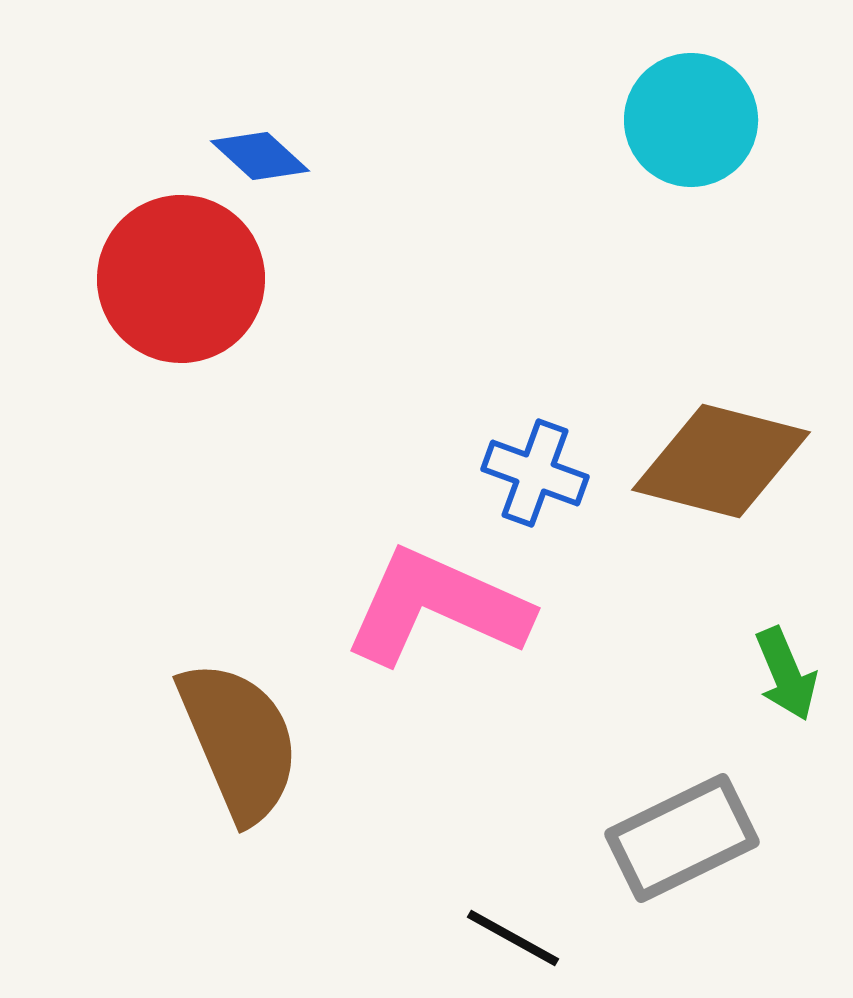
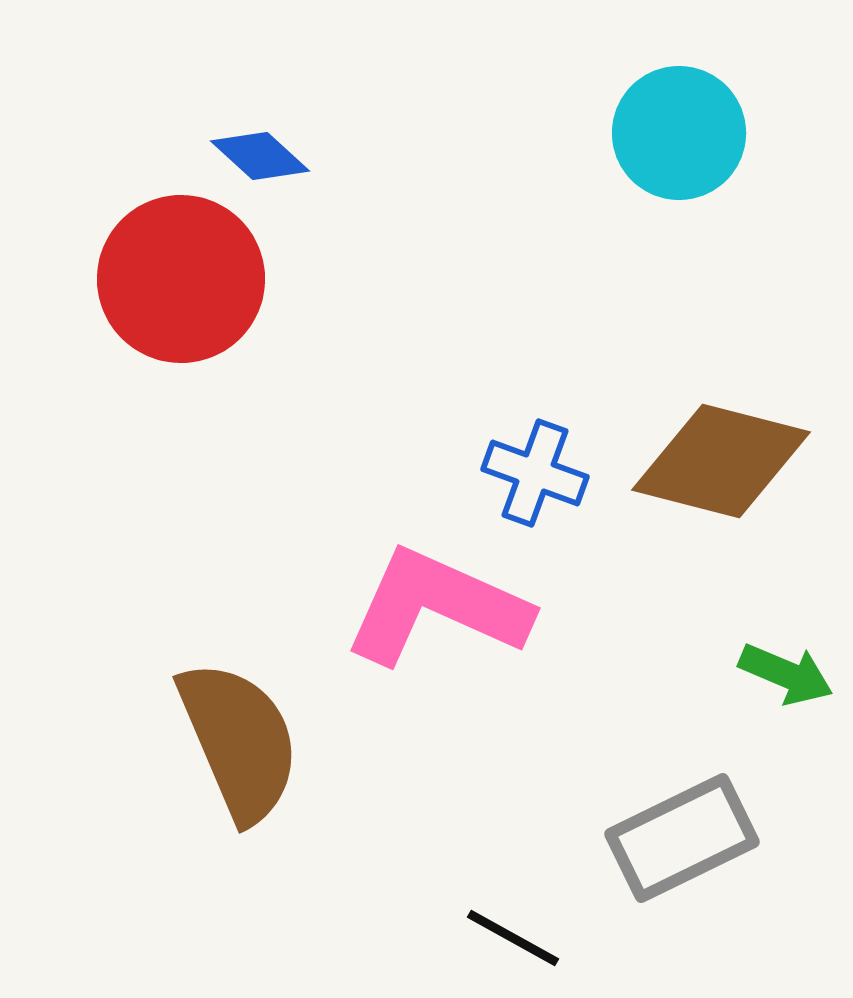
cyan circle: moved 12 px left, 13 px down
green arrow: rotated 44 degrees counterclockwise
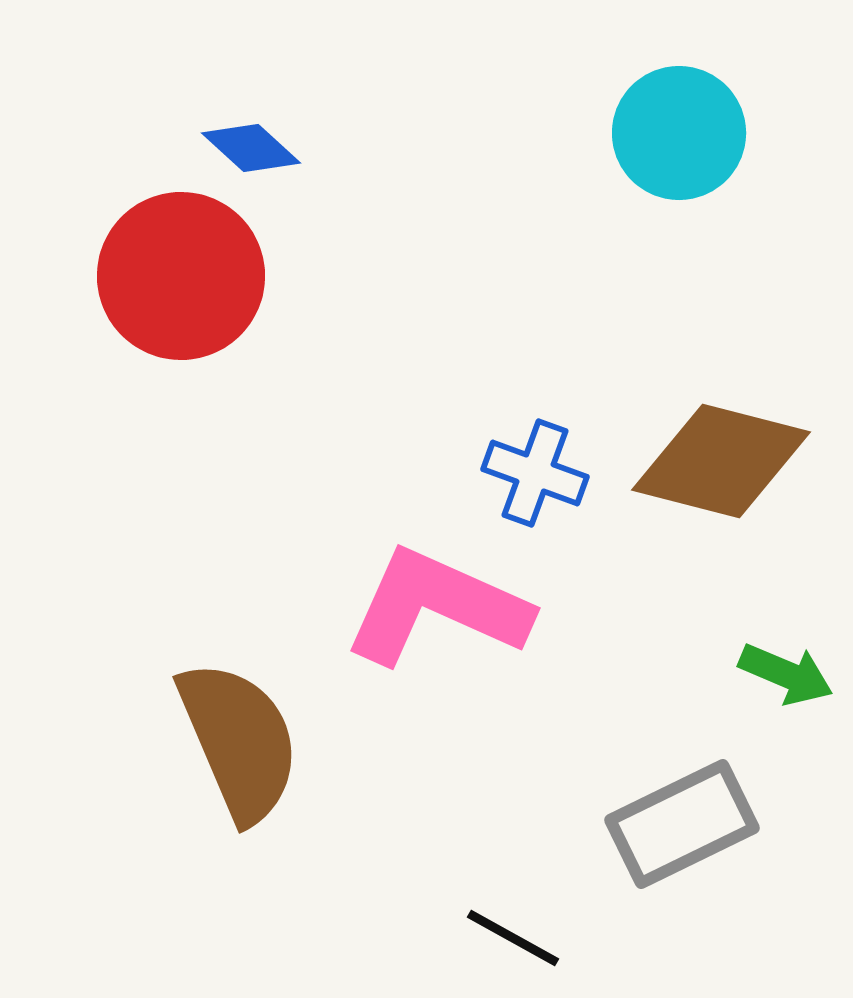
blue diamond: moved 9 px left, 8 px up
red circle: moved 3 px up
gray rectangle: moved 14 px up
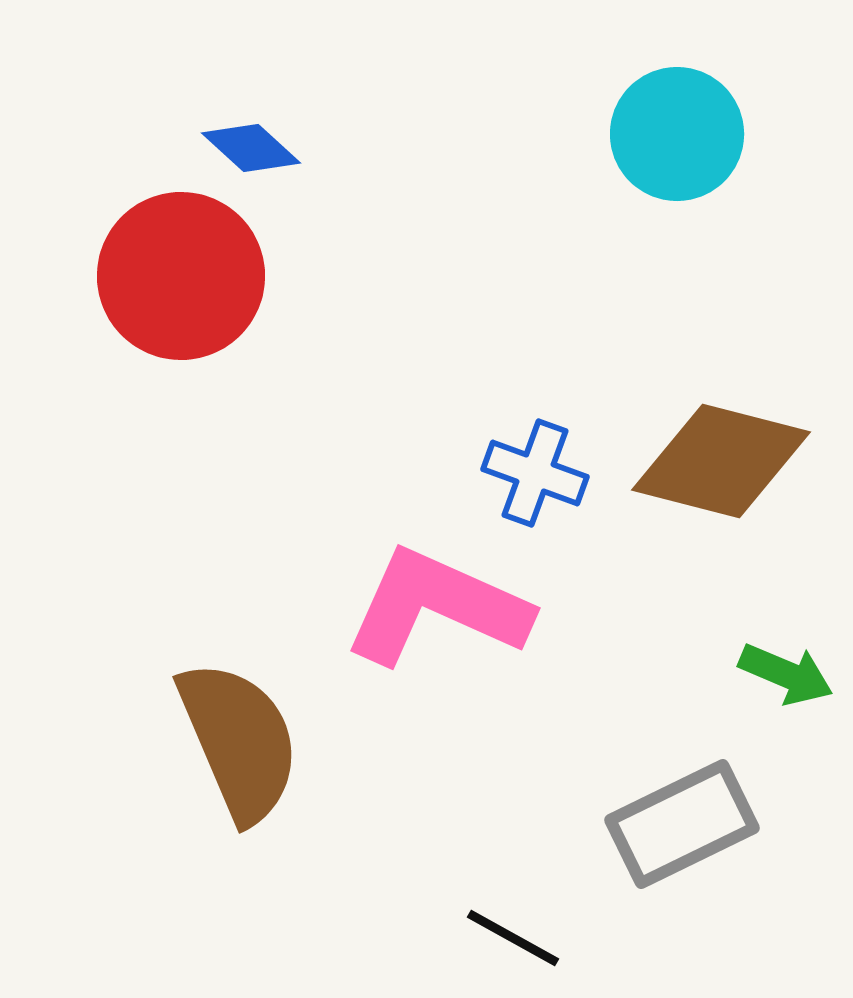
cyan circle: moved 2 px left, 1 px down
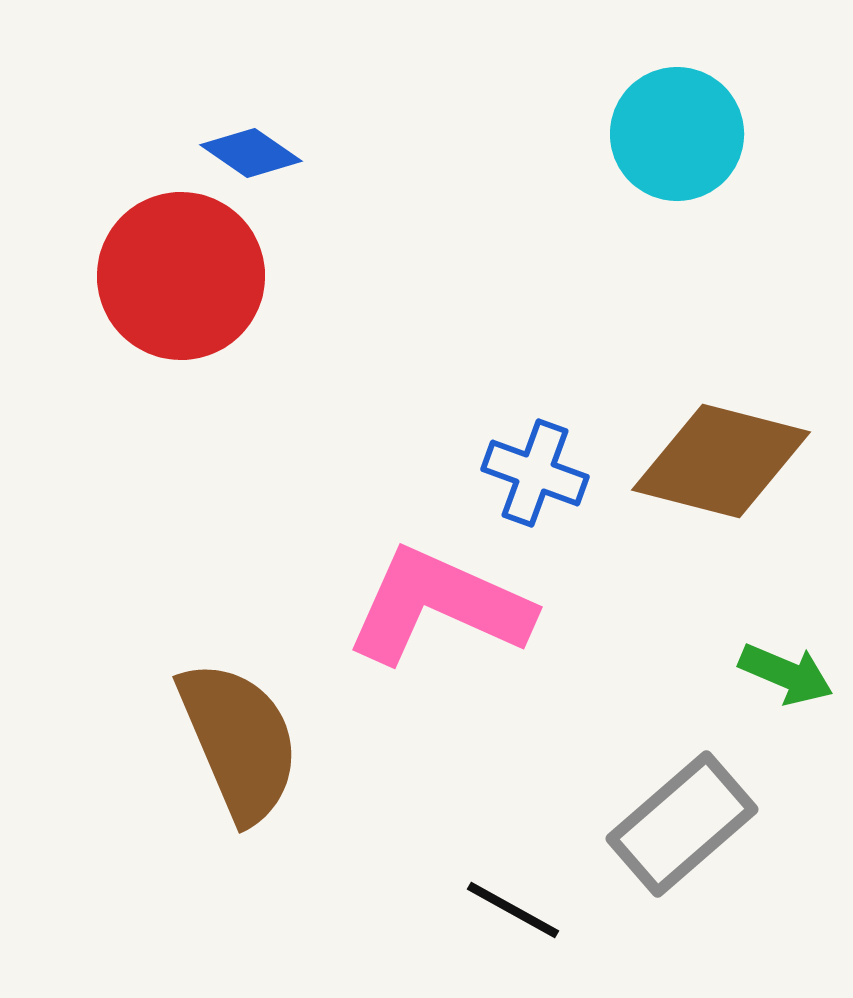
blue diamond: moved 5 px down; rotated 8 degrees counterclockwise
pink L-shape: moved 2 px right, 1 px up
gray rectangle: rotated 15 degrees counterclockwise
black line: moved 28 px up
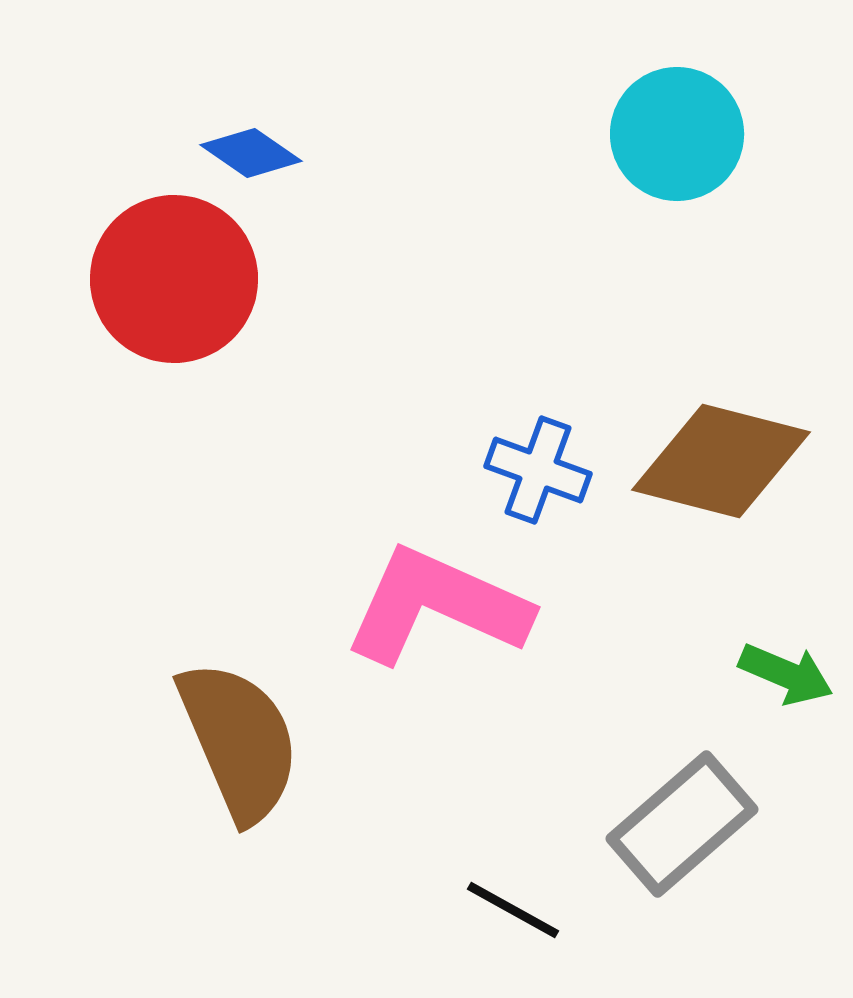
red circle: moved 7 px left, 3 px down
blue cross: moved 3 px right, 3 px up
pink L-shape: moved 2 px left
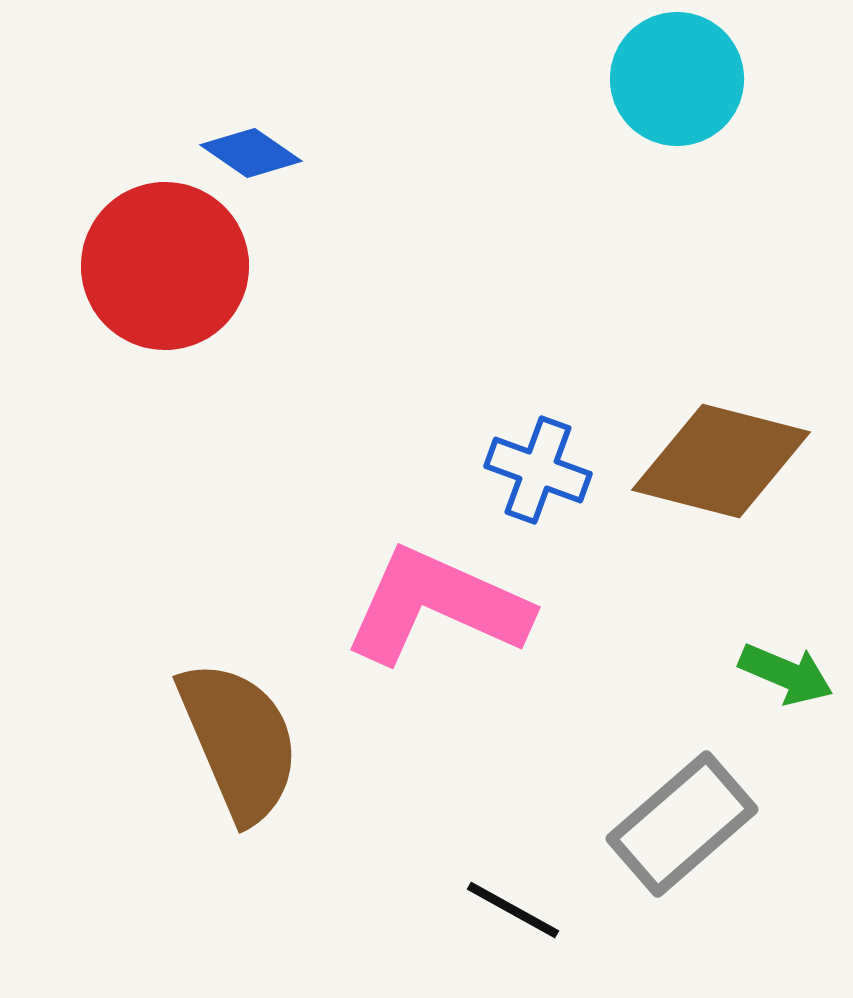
cyan circle: moved 55 px up
red circle: moved 9 px left, 13 px up
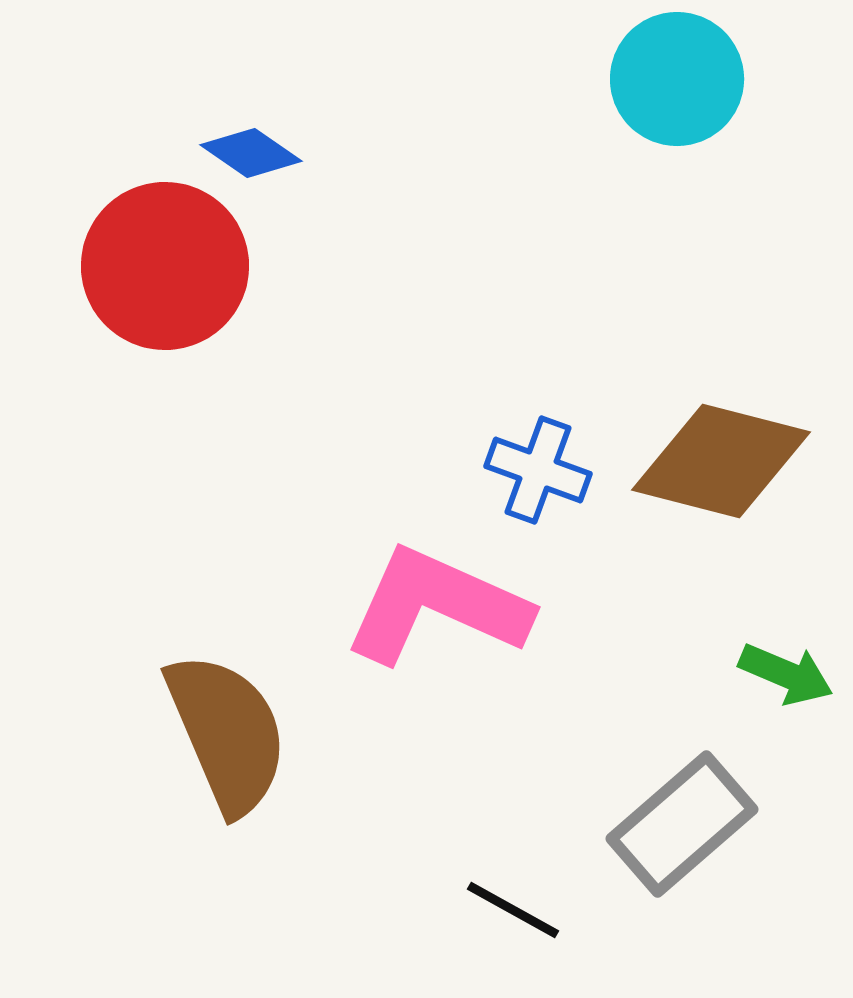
brown semicircle: moved 12 px left, 8 px up
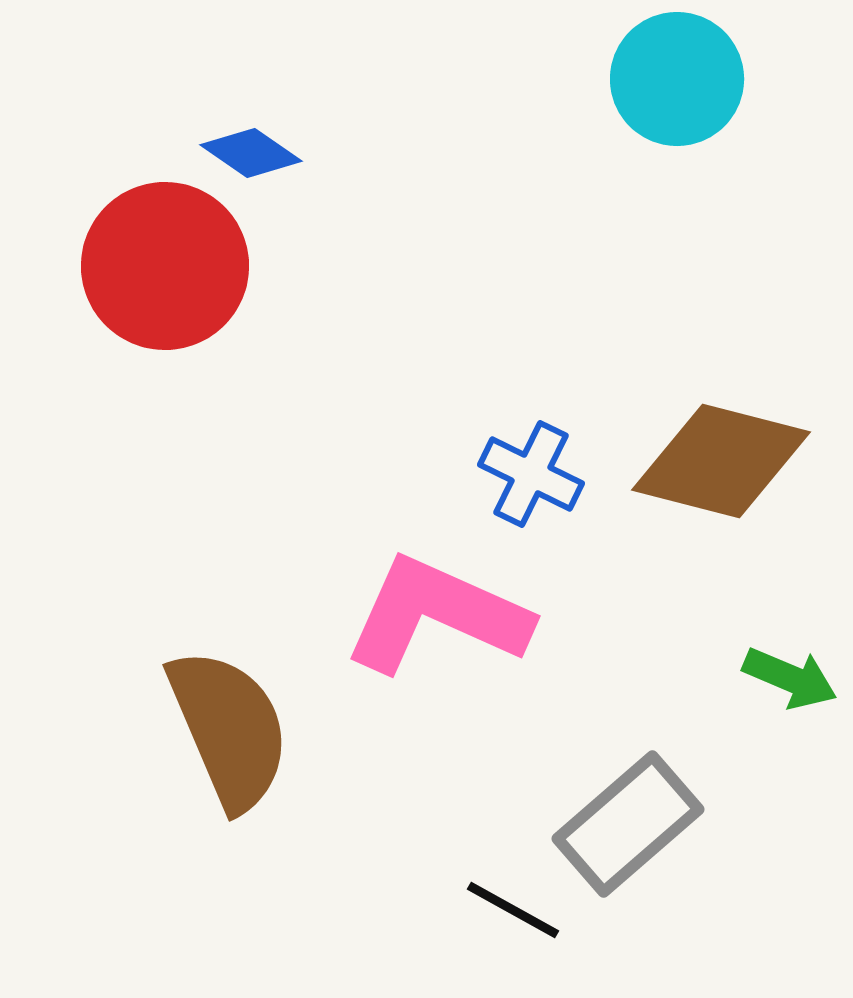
blue cross: moved 7 px left, 4 px down; rotated 6 degrees clockwise
pink L-shape: moved 9 px down
green arrow: moved 4 px right, 4 px down
brown semicircle: moved 2 px right, 4 px up
gray rectangle: moved 54 px left
